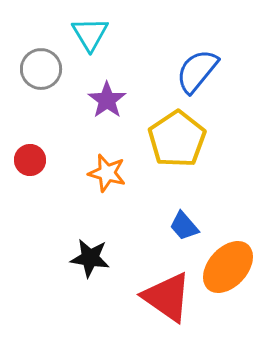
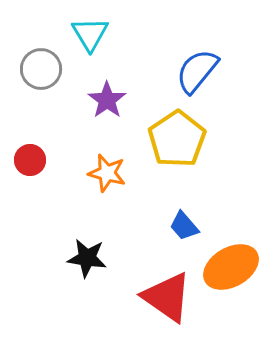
black star: moved 3 px left
orange ellipse: moved 3 px right; rotated 18 degrees clockwise
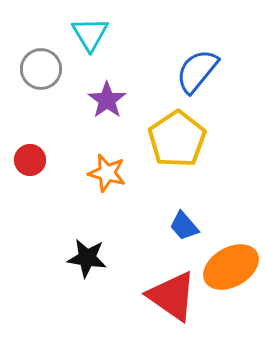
red triangle: moved 5 px right, 1 px up
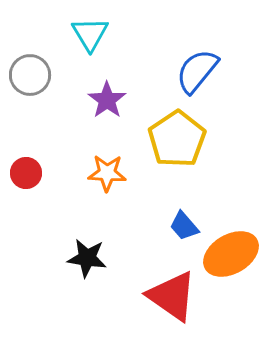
gray circle: moved 11 px left, 6 px down
red circle: moved 4 px left, 13 px down
orange star: rotated 12 degrees counterclockwise
orange ellipse: moved 13 px up
